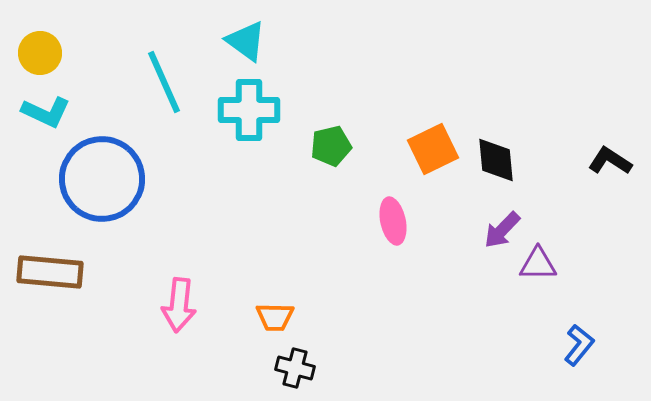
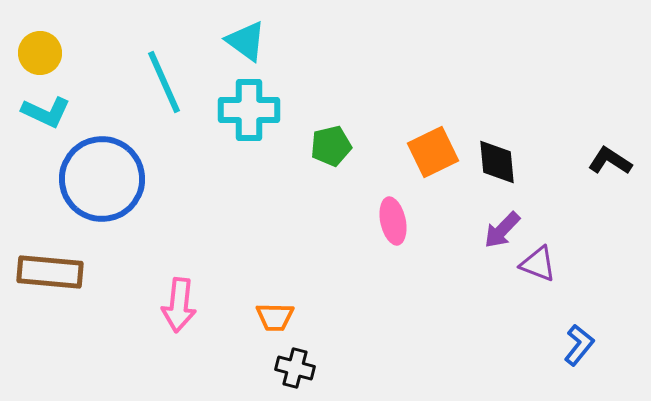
orange square: moved 3 px down
black diamond: moved 1 px right, 2 px down
purple triangle: rotated 21 degrees clockwise
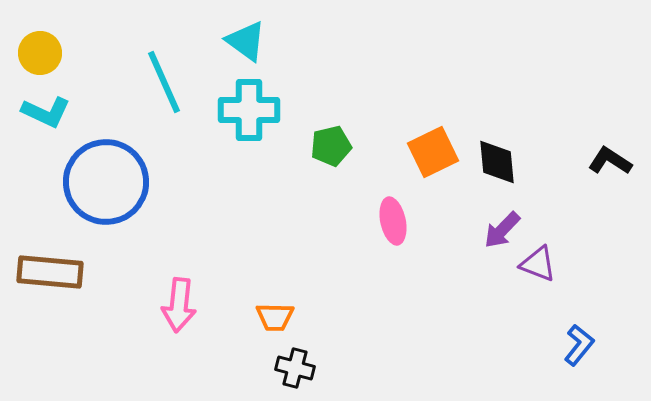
blue circle: moved 4 px right, 3 px down
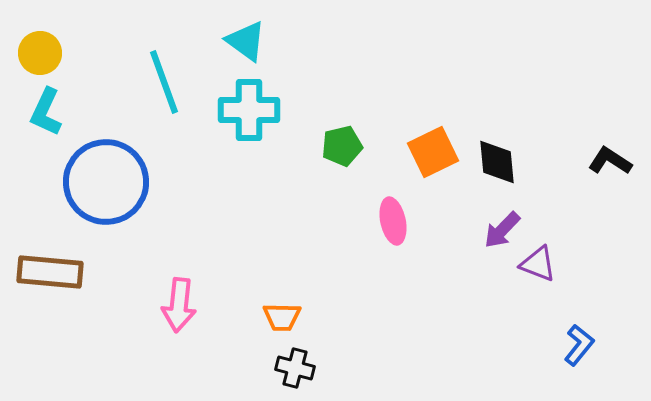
cyan line: rotated 4 degrees clockwise
cyan L-shape: rotated 90 degrees clockwise
green pentagon: moved 11 px right
orange trapezoid: moved 7 px right
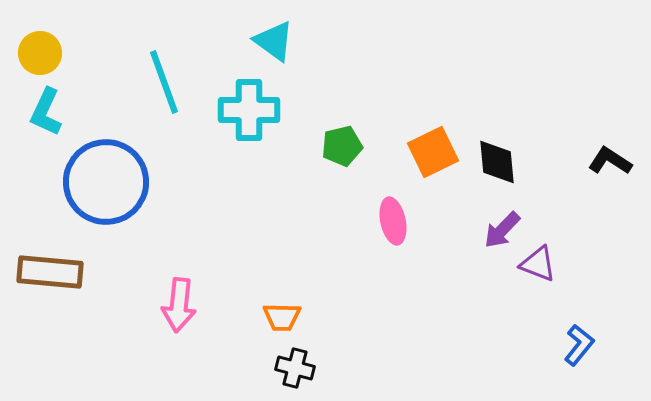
cyan triangle: moved 28 px right
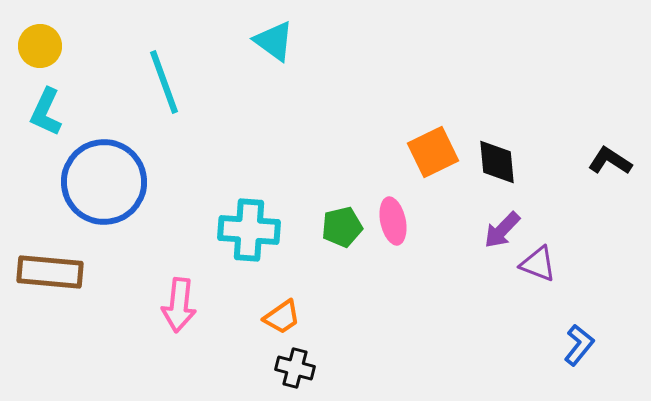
yellow circle: moved 7 px up
cyan cross: moved 120 px down; rotated 4 degrees clockwise
green pentagon: moved 81 px down
blue circle: moved 2 px left
orange trapezoid: rotated 36 degrees counterclockwise
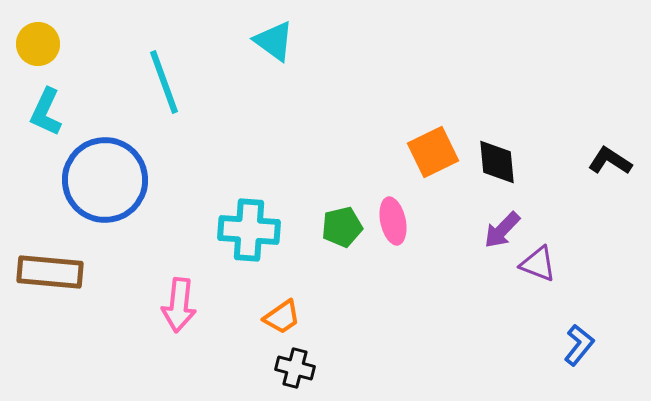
yellow circle: moved 2 px left, 2 px up
blue circle: moved 1 px right, 2 px up
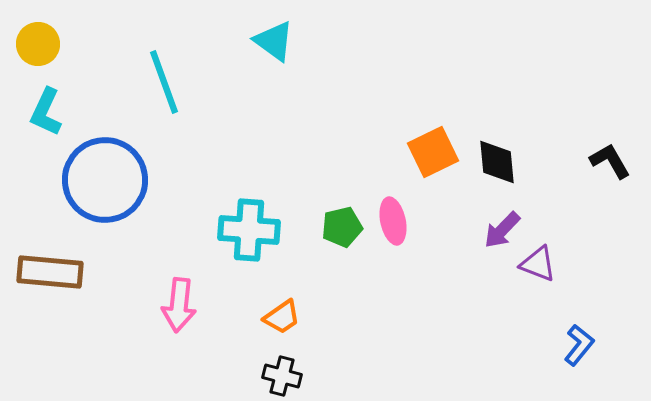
black L-shape: rotated 27 degrees clockwise
black cross: moved 13 px left, 8 px down
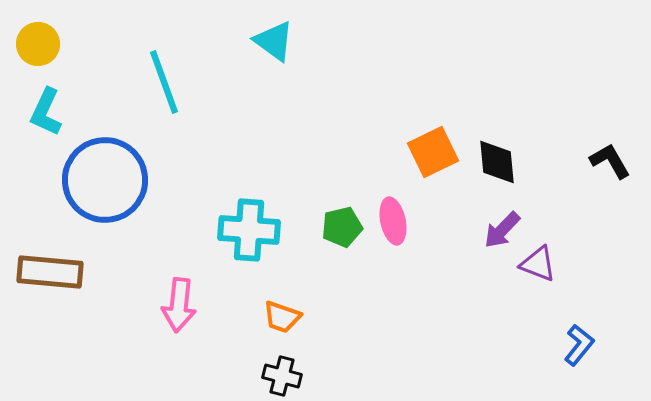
orange trapezoid: rotated 54 degrees clockwise
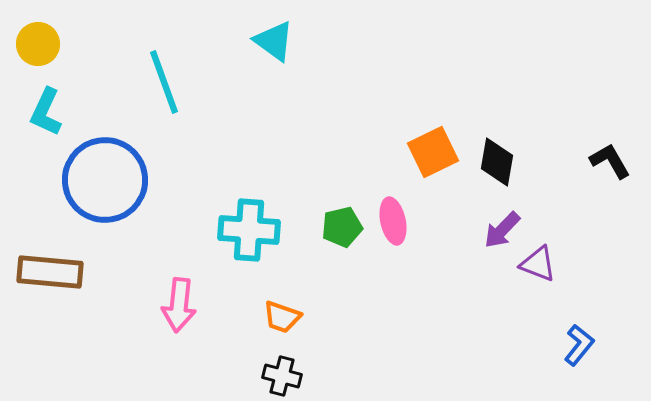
black diamond: rotated 15 degrees clockwise
